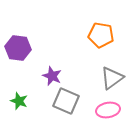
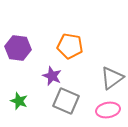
orange pentagon: moved 31 px left, 11 px down
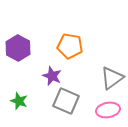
purple hexagon: rotated 20 degrees clockwise
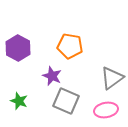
pink ellipse: moved 2 px left
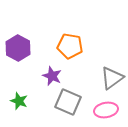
gray square: moved 2 px right, 1 px down
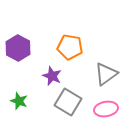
orange pentagon: moved 1 px down
gray triangle: moved 6 px left, 4 px up
gray square: rotated 8 degrees clockwise
pink ellipse: moved 1 px up
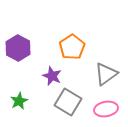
orange pentagon: moved 2 px right; rotated 30 degrees clockwise
green star: rotated 24 degrees clockwise
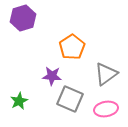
purple hexagon: moved 5 px right, 30 px up; rotated 15 degrees clockwise
purple star: rotated 18 degrees counterclockwise
gray square: moved 2 px right, 3 px up; rotated 8 degrees counterclockwise
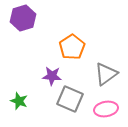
green star: rotated 24 degrees counterclockwise
